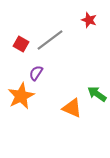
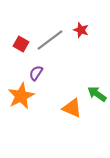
red star: moved 8 px left, 10 px down
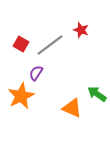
gray line: moved 5 px down
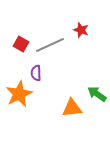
gray line: rotated 12 degrees clockwise
purple semicircle: rotated 35 degrees counterclockwise
orange star: moved 2 px left, 2 px up
orange triangle: rotated 30 degrees counterclockwise
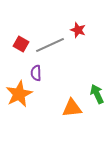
red star: moved 3 px left
green arrow: rotated 30 degrees clockwise
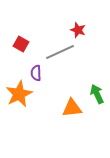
gray line: moved 10 px right, 7 px down
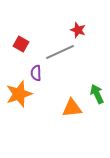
orange star: rotated 8 degrees clockwise
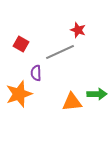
green arrow: rotated 114 degrees clockwise
orange triangle: moved 6 px up
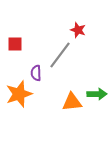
red square: moved 6 px left; rotated 28 degrees counterclockwise
gray line: moved 3 px down; rotated 28 degrees counterclockwise
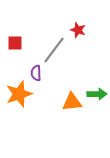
red square: moved 1 px up
gray line: moved 6 px left, 5 px up
